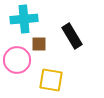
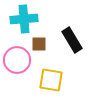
black rectangle: moved 4 px down
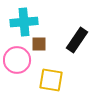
cyan cross: moved 3 px down
black rectangle: moved 5 px right; rotated 65 degrees clockwise
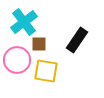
cyan cross: rotated 32 degrees counterclockwise
yellow square: moved 5 px left, 9 px up
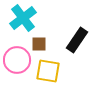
cyan cross: moved 1 px left, 4 px up
yellow square: moved 2 px right
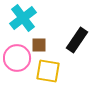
brown square: moved 1 px down
pink circle: moved 2 px up
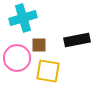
cyan cross: rotated 20 degrees clockwise
black rectangle: rotated 45 degrees clockwise
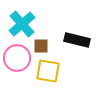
cyan cross: moved 1 px left, 6 px down; rotated 24 degrees counterclockwise
black rectangle: rotated 25 degrees clockwise
brown square: moved 2 px right, 1 px down
